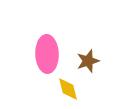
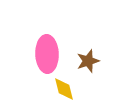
yellow diamond: moved 4 px left
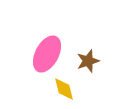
pink ellipse: rotated 30 degrees clockwise
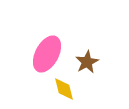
brown star: moved 1 px left, 1 px down; rotated 10 degrees counterclockwise
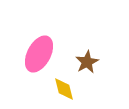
pink ellipse: moved 8 px left
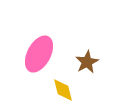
yellow diamond: moved 1 px left, 1 px down
